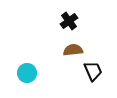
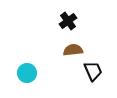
black cross: moved 1 px left
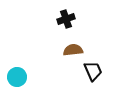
black cross: moved 2 px left, 2 px up; rotated 18 degrees clockwise
cyan circle: moved 10 px left, 4 px down
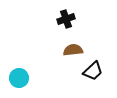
black trapezoid: rotated 70 degrees clockwise
cyan circle: moved 2 px right, 1 px down
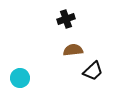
cyan circle: moved 1 px right
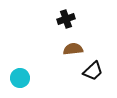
brown semicircle: moved 1 px up
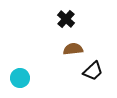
black cross: rotated 30 degrees counterclockwise
